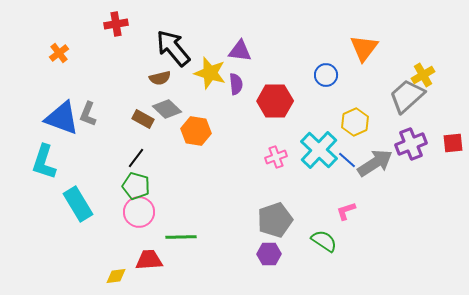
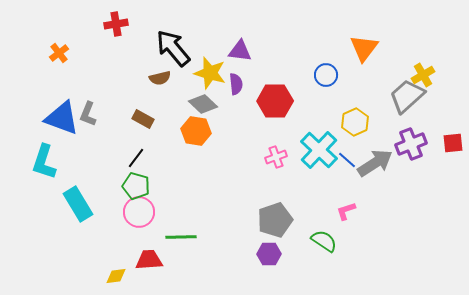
gray diamond: moved 36 px right, 5 px up
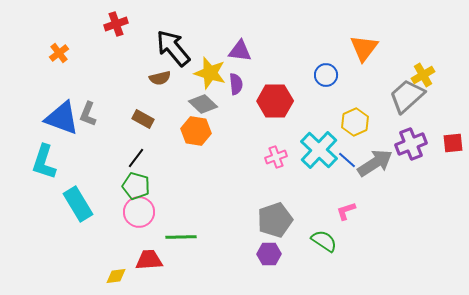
red cross: rotated 10 degrees counterclockwise
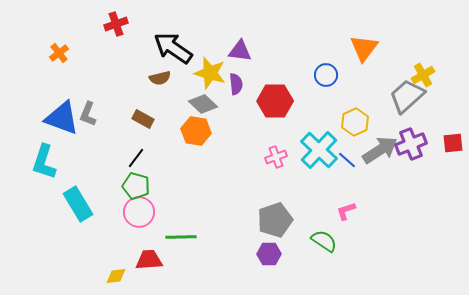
black arrow: rotated 15 degrees counterclockwise
gray arrow: moved 5 px right, 13 px up
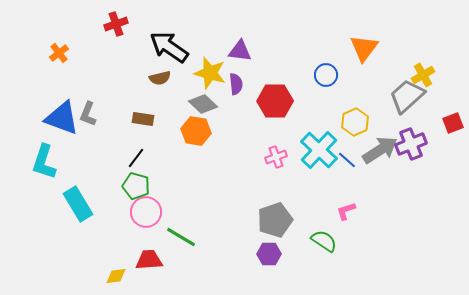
black arrow: moved 4 px left, 1 px up
brown rectangle: rotated 20 degrees counterclockwise
red square: moved 20 px up; rotated 15 degrees counterclockwise
pink circle: moved 7 px right
green line: rotated 32 degrees clockwise
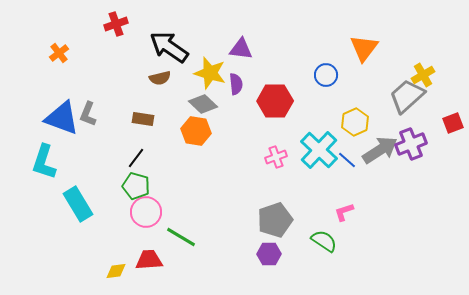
purple triangle: moved 1 px right, 2 px up
pink L-shape: moved 2 px left, 1 px down
yellow diamond: moved 5 px up
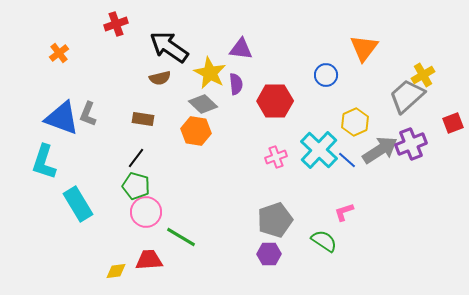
yellow star: rotated 12 degrees clockwise
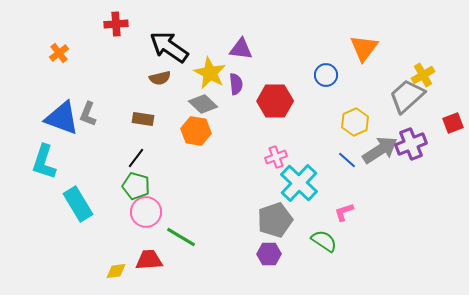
red cross: rotated 15 degrees clockwise
cyan cross: moved 20 px left, 33 px down
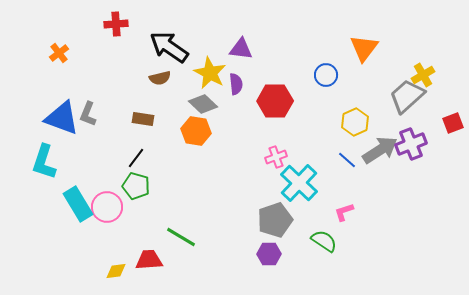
pink circle: moved 39 px left, 5 px up
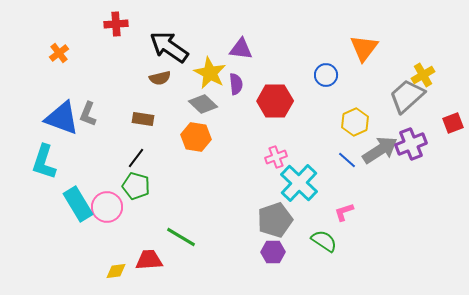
orange hexagon: moved 6 px down
purple hexagon: moved 4 px right, 2 px up
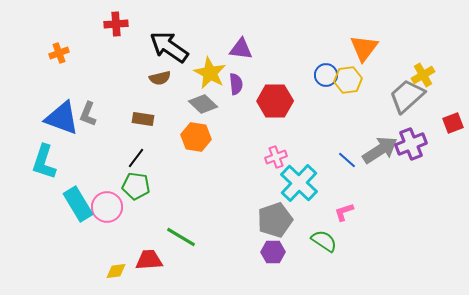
orange cross: rotated 18 degrees clockwise
yellow hexagon: moved 7 px left, 42 px up; rotated 16 degrees clockwise
green pentagon: rotated 8 degrees counterclockwise
